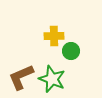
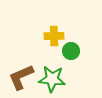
green star: rotated 16 degrees counterclockwise
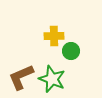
green star: rotated 16 degrees clockwise
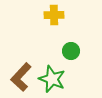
yellow cross: moved 21 px up
brown L-shape: rotated 24 degrees counterclockwise
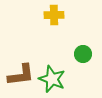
green circle: moved 12 px right, 3 px down
brown L-shape: moved 2 px up; rotated 140 degrees counterclockwise
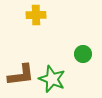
yellow cross: moved 18 px left
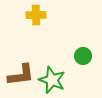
green circle: moved 2 px down
green star: moved 1 px down
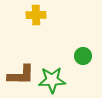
brown L-shape: rotated 8 degrees clockwise
green star: rotated 24 degrees counterclockwise
